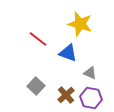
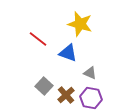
gray square: moved 8 px right
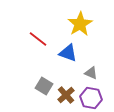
yellow star: rotated 25 degrees clockwise
gray triangle: moved 1 px right
gray square: rotated 12 degrees counterclockwise
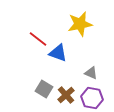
yellow star: rotated 20 degrees clockwise
blue triangle: moved 10 px left
gray square: moved 3 px down
purple hexagon: moved 1 px right
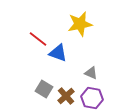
brown cross: moved 1 px down
